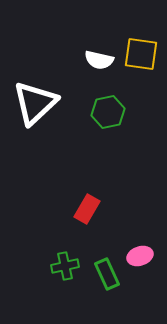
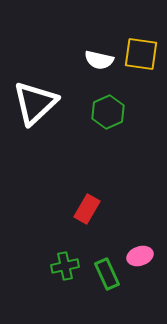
green hexagon: rotated 12 degrees counterclockwise
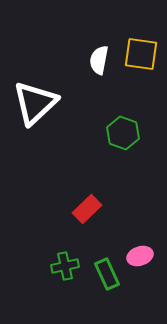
white semicircle: rotated 88 degrees clockwise
green hexagon: moved 15 px right, 21 px down; rotated 16 degrees counterclockwise
red rectangle: rotated 16 degrees clockwise
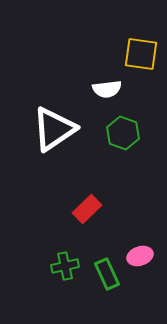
white semicircle: moved 8 px right, 29 px down; rotated 108 degrees counterclockwise
white triangle: moved 19 px right, 26 px down; rotated 9 degrees clockwise
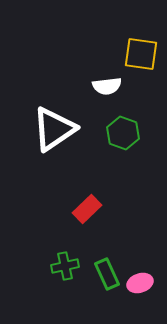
white semicircle: moved 3 px up
pink ellipse: moved 27 px down
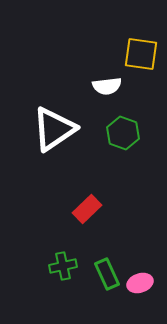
green cross: moved 2 px left
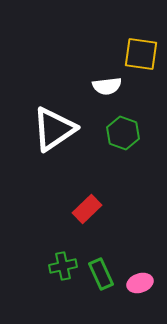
green rectangle: moved 6 px left
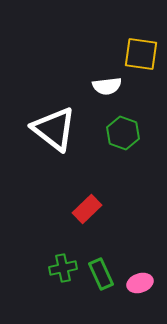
white triangle: rotated 48 degrees counterclockwise
green cross: moved 2 px down
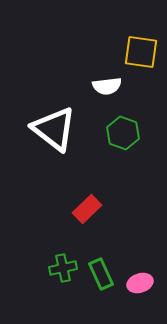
yellow square: moved 2 px up
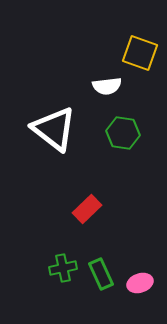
yellow square: moved 1 px left, 1 px down; rotated 12 degrees clockwise
green hexagon: rotated 12 degrees counterclockwise
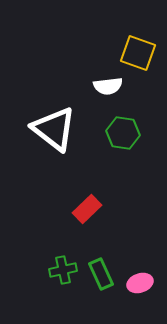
yellow square: moved 2 px left
white semicircle: moved 1 px right
green cross: moved 2 px down
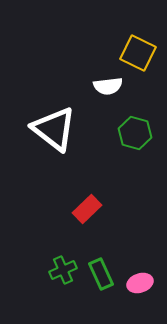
yellow square: rotated 6 degrees clockwise
green hexagon: moved 12 px right; rotated 8 degrees clockwise
green cross: rotated 12 degrees counterclockwise
